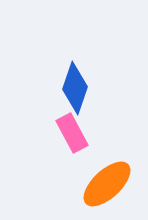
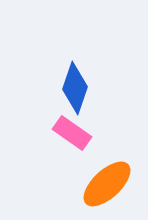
pink rectangle: rotated 27 degrees counterclockwise
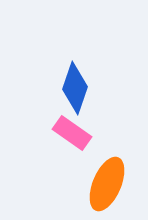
orange ellipse: rotated 24 degrees counterclockwise
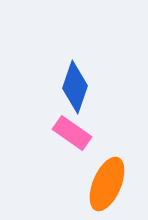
blue diamond: moved 1 px up
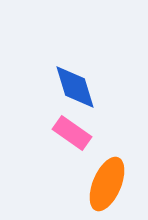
blue diamond: rotated 36 degrees counterclockwise
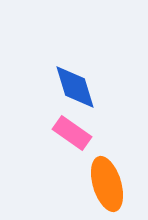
orange ellipse: rotated 40 degrees counterclockwise
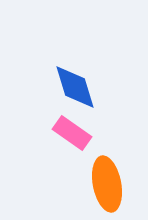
orange ellipse: rotated 6 degrees clockwise
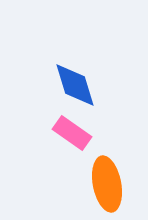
blue diamond: moved 2 px up
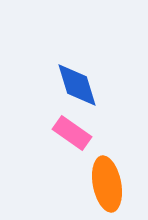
blue diamond: moved 2 px right
